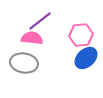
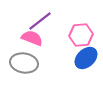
pink semicircle: rotated 15 degrees clockwise
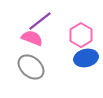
pink hexagon: rotated 25 degrees counterclockwise
blue ellipse: rotated 30 degrees clockwise
gray ellipse: moved 7 px right, 4 px down; rotated 32 degrees clockwise
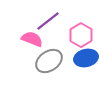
purple line: moved 8 px right
pink semicircle: moved 1 px down
gray ellipse: moved 18 px right, 6 px up; rotated 76 degrees counterclockwise
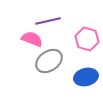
purple line: rotated 25 degrees clockwise
pink hexagon: moved 6 px right, 4 px down; rotated 15 degrees counterclockwise
blue ellipse: moved 19 px down
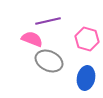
gray ellipse: rotated 60 degrees clockwise
blue ellipse: moved 1 px down; rotated 65 degrees counterclockwise
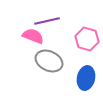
purple line: moved 1 px left
pink semicircle: moved 1 px right, 3 px up
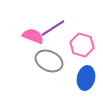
purple line: moved 6 px right, 7 px down; rotated 20 degrees counterclockwise
pink hexagon: moved 5 px left, 6 px down
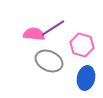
pink semicircle: moved 1 px right, 2 px up; rotated 15 degrees counterclockwise
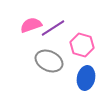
pink semicircle: moved 3 px left, 9 px up; rotated 25 degrees counterclockwise
